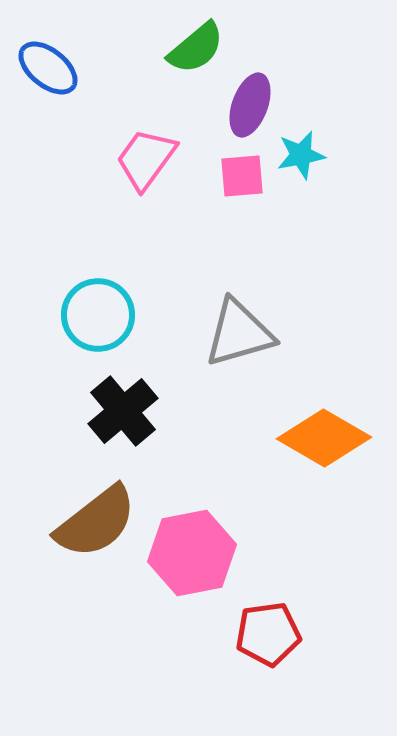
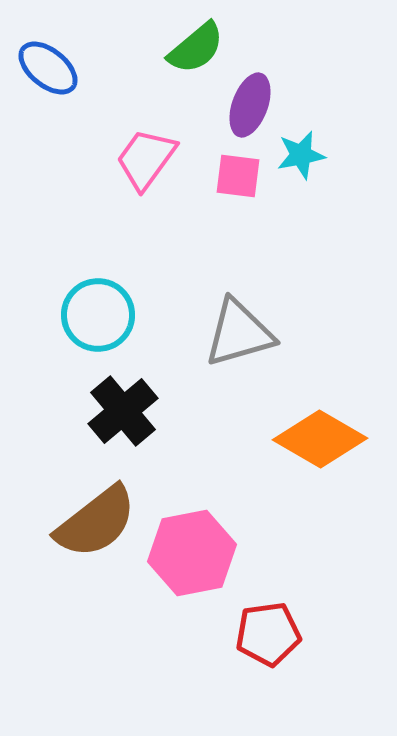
pink square: moved 4 px left; rotated 12 degrees clockwise
orange diamond: moved 4 px left, 1 px down
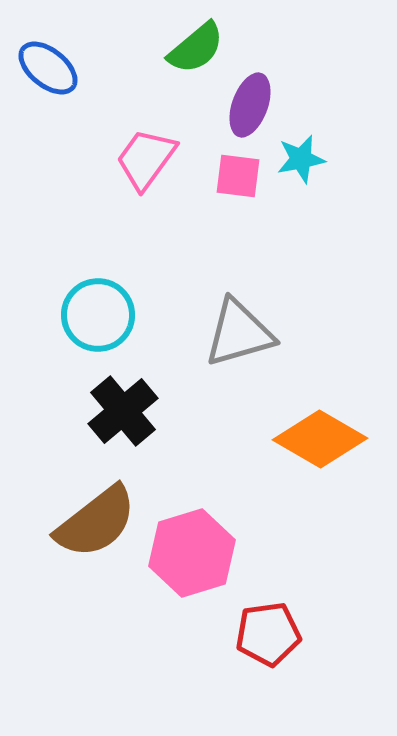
cyan star: moved 4 px down
pink hexagon: rotated 6 degrees counterclockwise
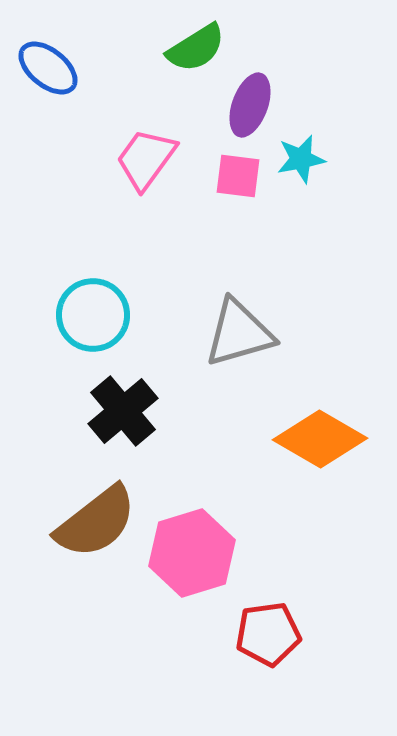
green semicircle: rotated 8 degrees clockwise
cyan circle: moved 5 px left
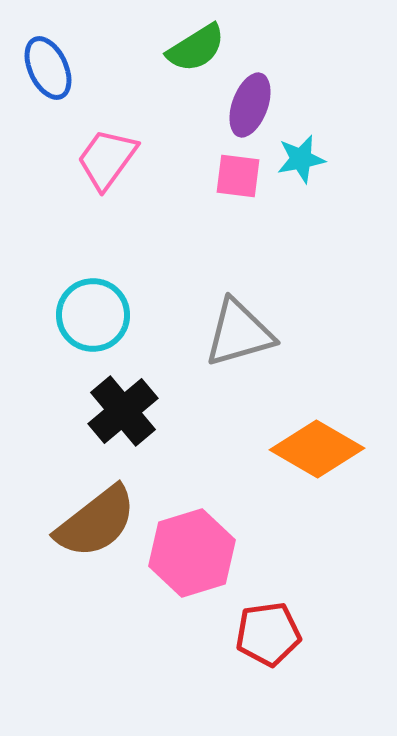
blue ellipse: rotated 26 degrees clockwise
pink trapezoid: moved 39 px left
orange diamond: moved 3 px left, 10 px down
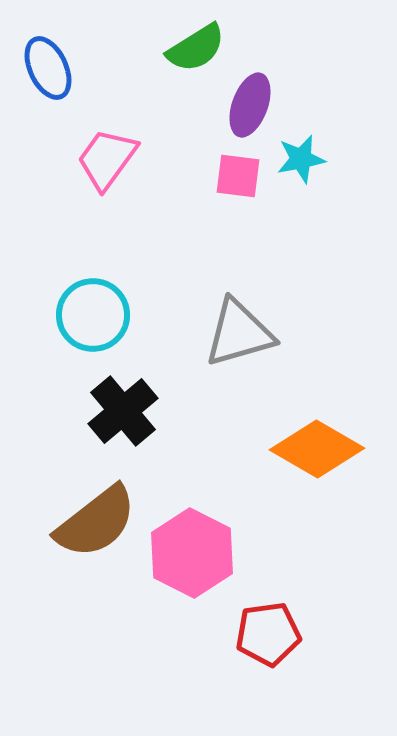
pink hexagon: rotated 16 degrees counterclockwise
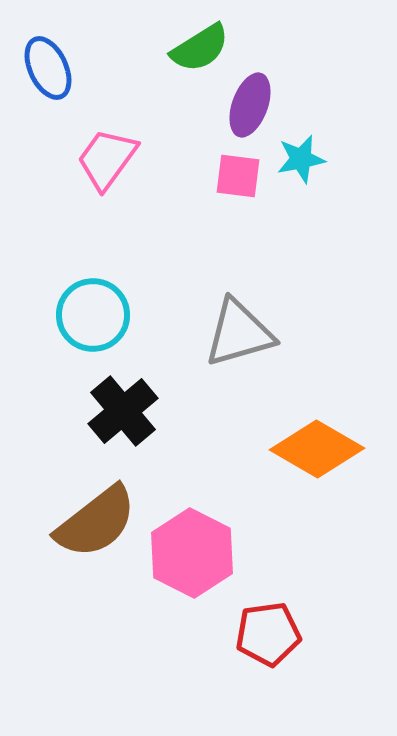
green semicircle: moved 4 px right
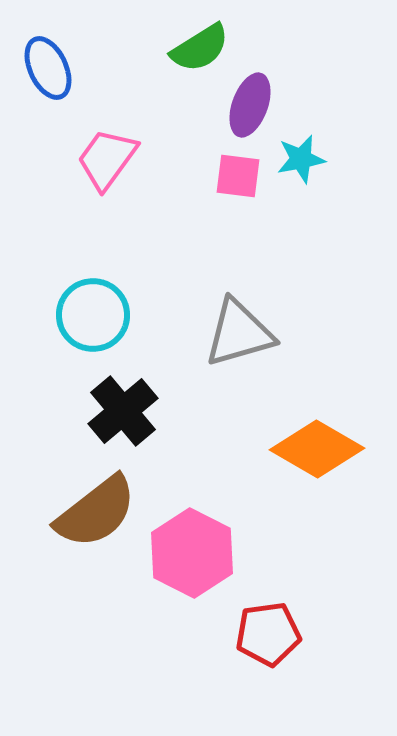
brown semicircle: moved 10 px up
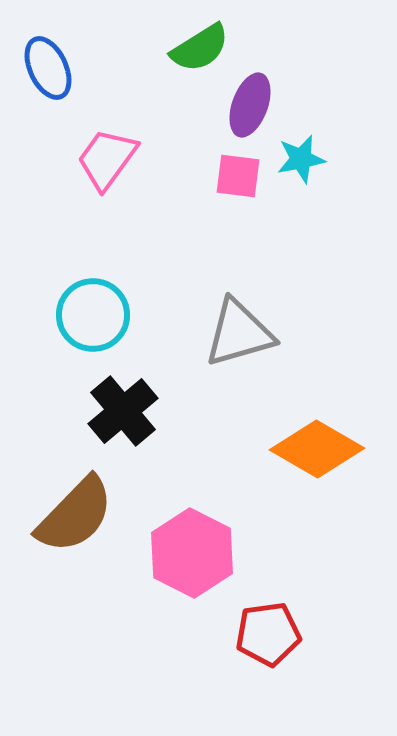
brown semicircle: moved 21 px left, 3 px down; rotated 8 degrees counterclockwise
